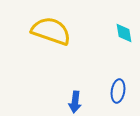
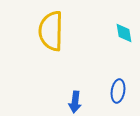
yellow semicircle: rotated 108 degrees counterclockwise
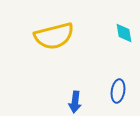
yellow semicircle: moved 3 px right, 5 px down; rotated 105 degrees counterclockwise
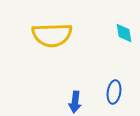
yellow semicircle: moved 2 px left, 1 px up; rotated 12 degrees clockwise
blue ellipse: moved 4 px left, 1 px down
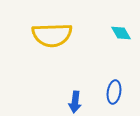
cyan diamond: moved 3 px left; rotated 20 degrees counterclockwise
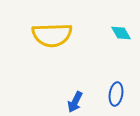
blue ellipse: moved 2 px right, 2 px down
blue arrow: rotated 20 degrees clockwise
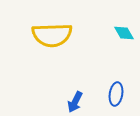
cyan diamond: moved 3 px right
